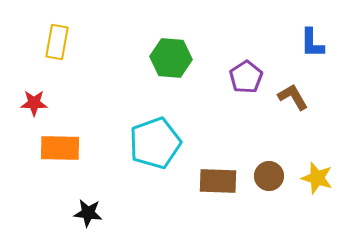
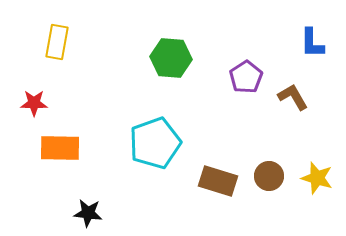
brown rectangle: rotated 15 degrees clockwise
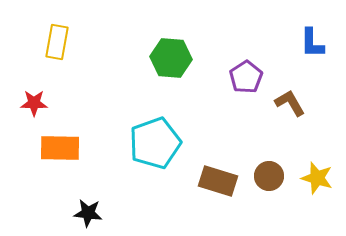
brown L-shape: moved 3 px left, 6 px down
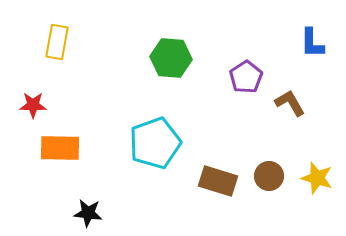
red star: moved 1 px left, 2 px down
